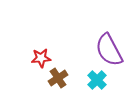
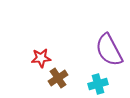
cyan cross: moved 1 px right, 4 px down; rotated 30 degrees clockwise
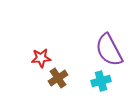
cyan cross: moved 3 px right, 3 px up
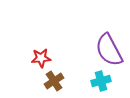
brown cross: moved 4 px left, 3 px down
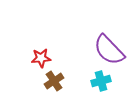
purple semicircle: rotated 16 degrees counterclockwise
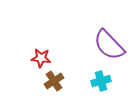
purple semicircle: moved 5 px up
red star: rotated 12 degrees clockwise
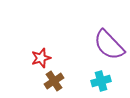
red star: rotated 24 degrees counterclockwise
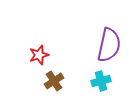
purple semicircle: rotated 124 degrees counterclockwise
red star: moved 2 px left, 3 px up
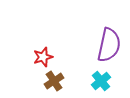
red star: moved 4 px right, 2 px down
cyan cross: rotated 24 degrees counterclockwise
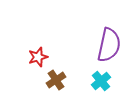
red star: moved 5 px left
brown cross: moved 2 px right, 1 px up
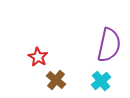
red star: rotated 24 degrees counterclockwise
brown cross: rotated 18 degrees counterclockwise
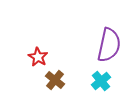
brown cross: moved 1 px left
